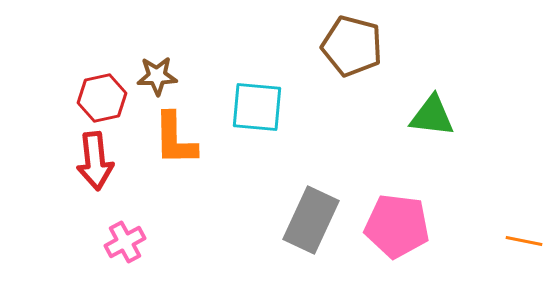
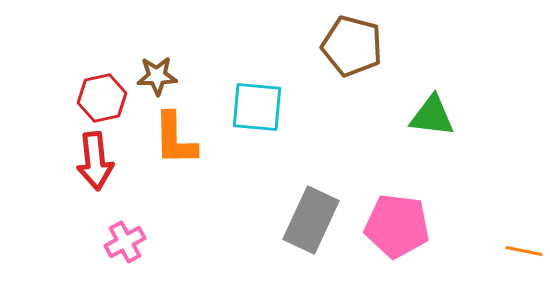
orange line: moved 10 px down
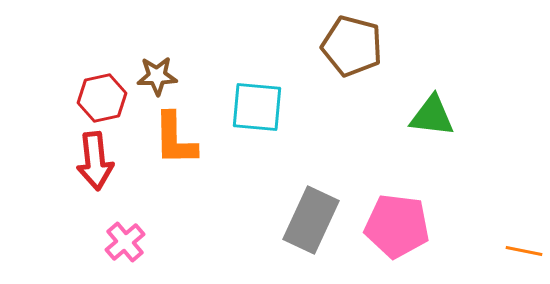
pink cross: rotated 12 degrees counterclockwise
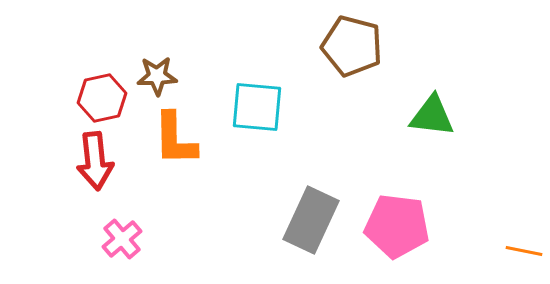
pink cross: moved 3 px left, 3 px up
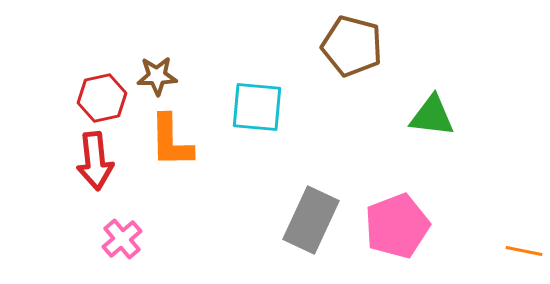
orange L-shape: moved 4 px left, 2 px down
pink pentagon: rotated 28 degrees counterclockwise
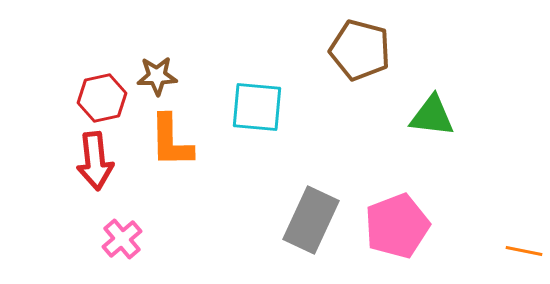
brown pentagon: moved 8 px right, 4 px down
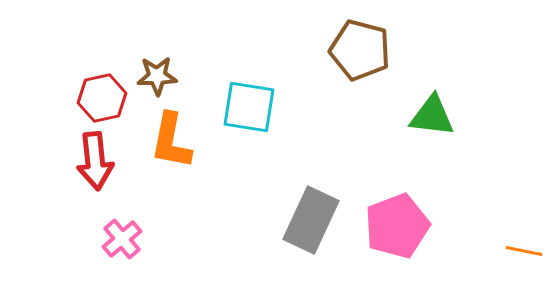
cyan square: moved 8 px left; rotated 4 degrees clockwise
orange L-shape: rotated 12 degrees clockwise
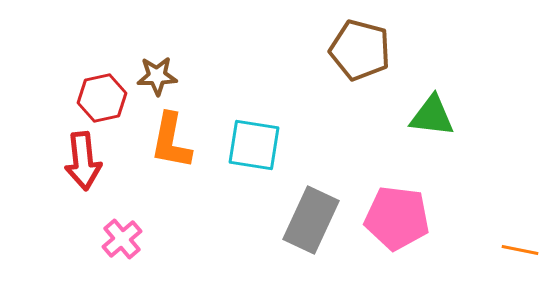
cyan square: moved 5 px right, 38 px down
red arrow: moved 12 px left
pink pentagon: moved 8 px up; rotated 28 degrees clockwise
orange line: moved 4 px left, 1 px up
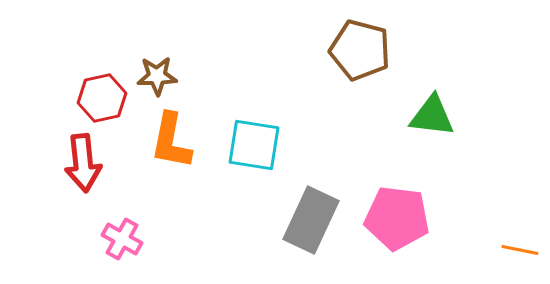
red arrow: moved 2 px down
pink cross: rotated 21 degrees counterclockwise
